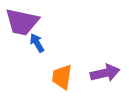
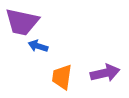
blue arrow: moved 1 px right, 3 px down; rotated 42 degrees counterclockwise
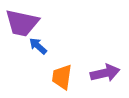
purple trapezoid: moved 1 px down
blue arrow: rotated 24 degrees clockwise
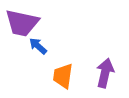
purple arrow: rotated 64 degrees counterclockwise
orange trapezoid: moved 1 px right, 1 px up
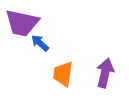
blue arrow: moved 2 px right, 3 px up
orange trapezoid: moved 2 px up
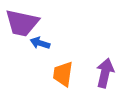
blue arrow: rotated 24 degrees counterclockwise
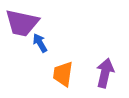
blue arrow: rotated 42 degrees clockwise
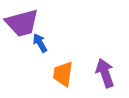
purple trapezoid: rotated 27 degrees counterclockwise
purple arrow: rotated 32 degrees counterclockwise
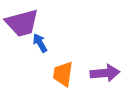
purple arrow: rotated 104 degrees clockwise
